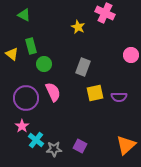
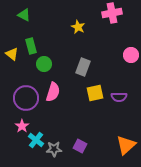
pink cross: moved 7 px right; rotated 36 degrees counterclockwise
pink semicircle: rotated 42 degrees clockwise
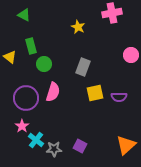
yellow triangle: moved 2 px left, 3 px down
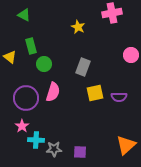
cyan cross: rotated 35 degrees counterclockwise
purple square: moved 6 px down; rotated 24 degrees counterclockwise
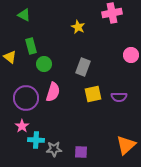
yellow square: moved 2 px left, 1 px down
purple square: moved 1 px right
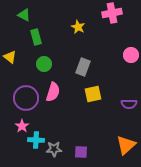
green rectangle: moved 5 px right, 9 px up
purple semicircle: moved 10 px right, 7 px down
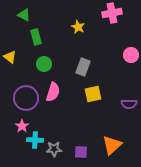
cyan cross: moved 1 px left
orange triangle: moved 14 px left
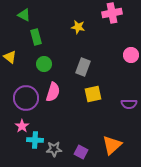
yellow star: rotated 16 degrees counterclockwise
purple square: rotated 24 degrees clockwise
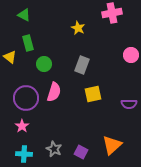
yellow star: moved 1 px down; rotated 16 degrees clockwise
green rectangle: moved 8 px left, 6 px down
gray rectangle: moved 1 px left, 2 px up
pink semicircle: moved 1 px right
cyan cross: moved 11 px left, 14 px down
gray star: rotated 28 degrees clockwise
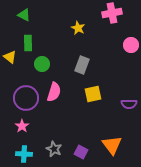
green rectangle: rotated 14 degrees clockwise
pink circle: moved 10 px up
green circle: moved 2 px left
orange triangle: rotated 25 degrees counterclockwise
